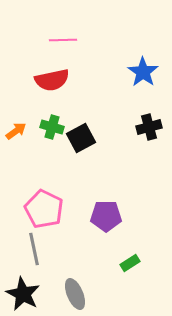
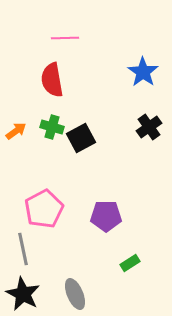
pink line: moved 2 px right, 2 px up
red semicircle: rotated 92 degrees clockwise
black cross: rotated 20 degrees counterclockwise
pink pentagon: rotated 18 degrees clockwise
gray line: moved 11 px left
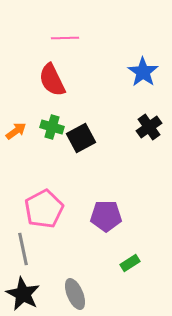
red semicircle: rotated 16 degrees counterclockwise
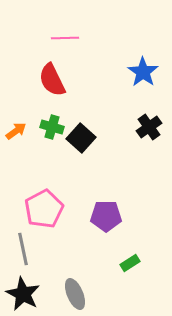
black square: rotated 20 degrees counterclockwise
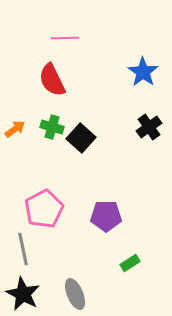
orange arrow: moved 1 px left, 2 px up
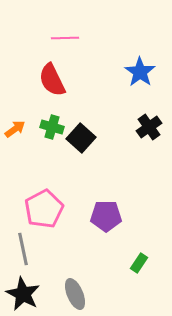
blue star: moved 3 px left
green rectangle: moved 9 px right; rotated 24 degrees counterclockwise
